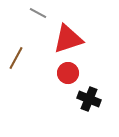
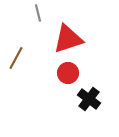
gray line: rotated 48 degrees clockwise
black cross: rotated 15 degrees clockwise
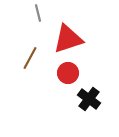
brown line: moved 14 px right
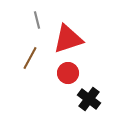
gray line: moved 1 px left, 7 px down
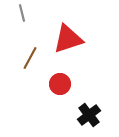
gray line: moved 15 px left, 7 px up
red circle: moved 8 px left, 11 px down
black cross: moved 16 px down; rotated 15 degrees clockwise
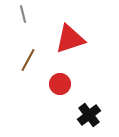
gray line: moved 1 px right, 1 px down
red triangle: moved 2 px right
brown line: moved 2 px left, 2 px down
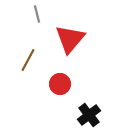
gray line: moved 14 px right
red triangle: rotated 32 degrees counterclockwise
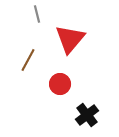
black cross: moved 2 px left
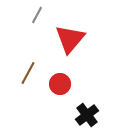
gray line: moved 1 px down; rotated 42 degrees clockwise
brown line: moved 13 px down
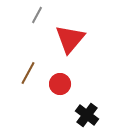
black cross: rotated 15 degrees counterclockwise
